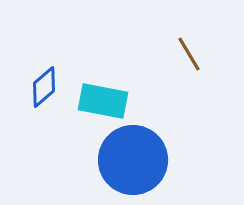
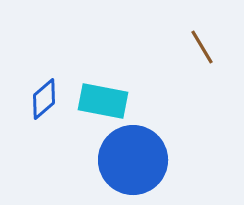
brown line: moved 13 px right, 7 px up
blue diamond: moved 12 px down
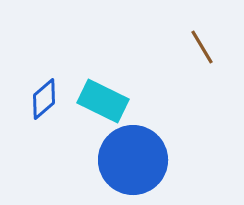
cyan rectangle: rotated 15 degrees clockwise
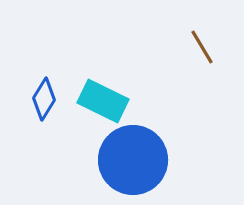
blue diamond: rotated 18 degrees counterclockwise
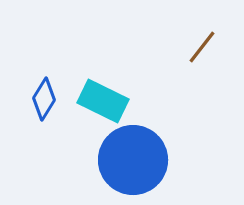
brown line: rotated 69 degrees clockwise
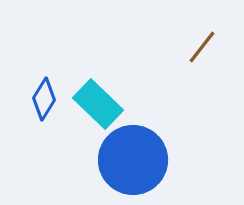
cyan rectangle: moved 5 px left, 3 px down; rotated 18 degrees clockwise
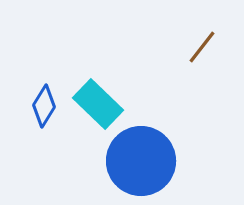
blue diamond: moved 7 px down
blue circle: moved 8 px right, 1 px down
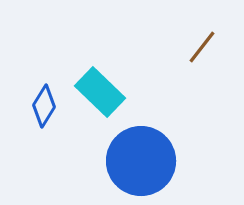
cyan rectangle: moved 2 px right, 12 px up
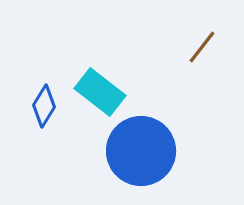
cyan rectangle: rotated 6 degrees counterclockwise
blue circle: moved 10 px up
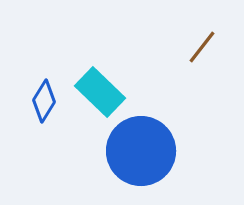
cyan rectangle: rotated 6 degrees clockwise
blue diamond: moved 5 px up
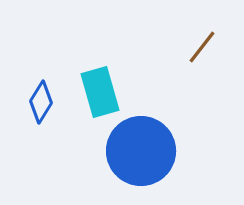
cyan rectangle: rotated 30 degrees clockwise
blue diamond: moved 3 px left, 1 px down
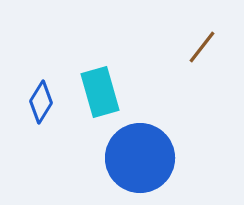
blue circle: moved 1 px left, 7 px down
